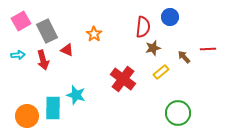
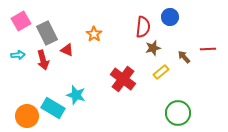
gray rectangle: moved 2 px down
cyan rectangle: rotated 60 degrees counterclockwise
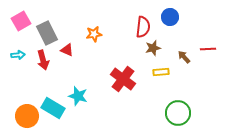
orange star: rotated 28 degrees clockwise
yellow rectangle: rotated 35 degrees clockwise
cyan star: moved 2 px right, 1 px down
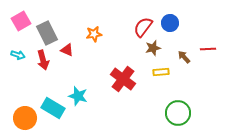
blue circle: moved 6 px down
red semicircle: rotated 150 degrees counterclockwise
cyan arrow: rotated 24 degrees clockwise
orange circle: moved 2 px left, 2 px down
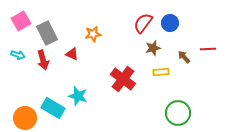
red semicircle: moved 4 px up
orange star: moved 1 px left
red triangle: moved 5 px right, 4 px down
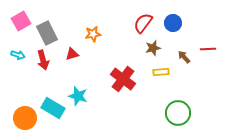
blue circle: moved 3 px right
red triangle: rotated 40 degrees counterclockwise
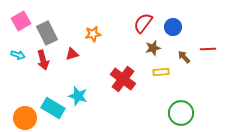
blue circle: moved 4 px down
green circle: moved 3 px right
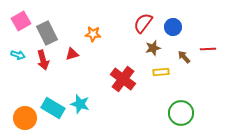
orange star: rotated 14 degrees clockwise
cyan star: moved 2 px right, 8 px down
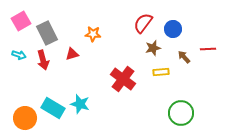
blue circle: moved 2 px down
cyan arrow: moved 1 px right
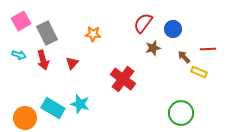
red triangle: moved 9 px down; rotated 32 degrees counterclockwise
yellow rectangle: moved 38 px right; rotated 28 degrees clockwise
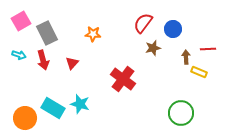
brown arrow: moved 2 px right; rotated 40 degrees clockwise
